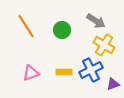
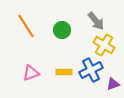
gray arrow: rotated 18 degrees clockwise
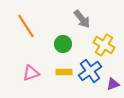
gray arrow: moved 14 px left, 2 px up
green circle: moved 1 px right, 14 px down
blue cross: moved 1 px left, 1 px down; rotated 10 degrees counterclockwise
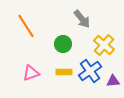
yellow cross: rotated 10 degrees clockwise
purple triangle: moved 3 px up; rotated 16 degrees clockwise
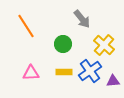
pink triangle: rotated 18 degrees clockwise
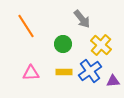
yellow cross: moved 3 px left
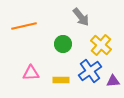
gray arrow: moved 1 px left, 2 px up
orange line: moved 2 px left; rotated 70 degrees counterclockwise
yellow rectangle: moved 3 px left, 8 px down
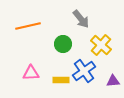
gray arrow: moved 2 px down
orange line: moved 4 px right
blue cross: moved 6 px left
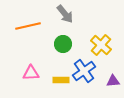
gray arrow: moved 16 px left, 5 px up
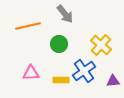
green circle: moved 4 px left
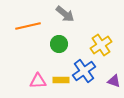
gray arrow: rotated 12 degrees counterclockwise
yellow cross: rotated 15 degrees clockwise
pink triangle: moved 7 px right, 8 px down
purple triangle: moved 1 px right; rotated 24 degrees clockwise
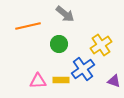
blue cross: moved 1 px left, 2 px up
